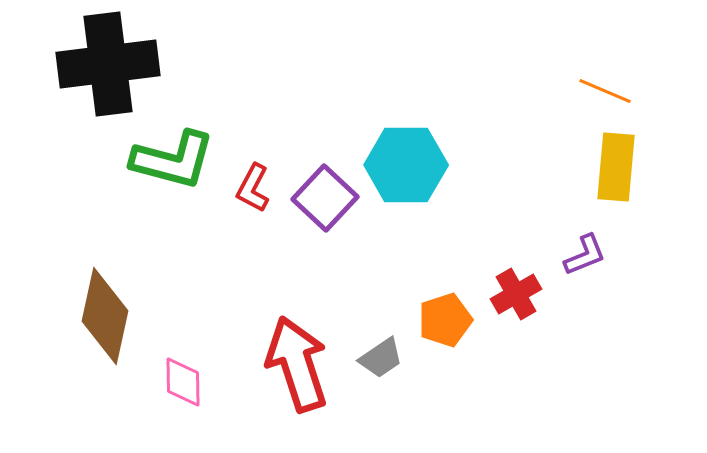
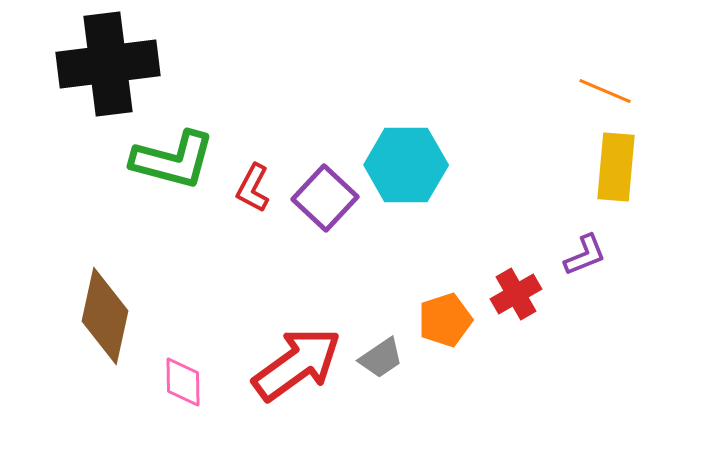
red arrow: rotated 72 degrees clockwise
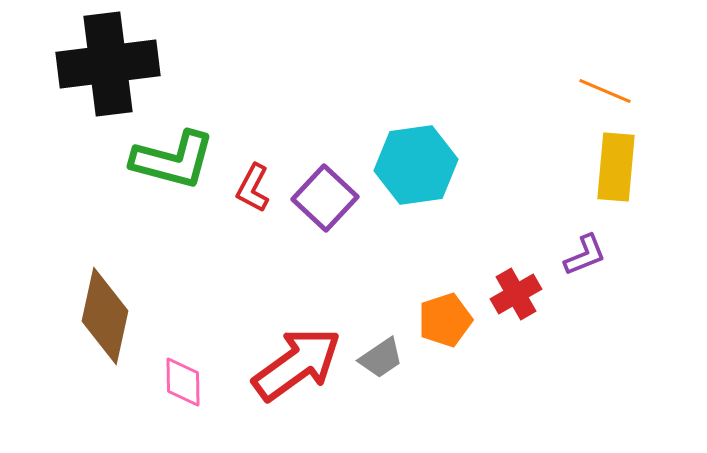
cyan hexagon: moved 10 px right; rotated 8 degrees counterclockwise
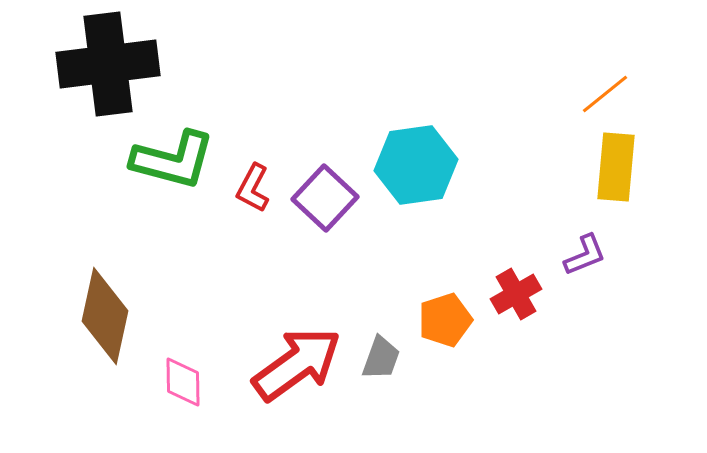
orange line: moved 3 px down; rotated 62 degrees counterclockwise
gray trapezoid: rotated 36 degrees counterclockwise
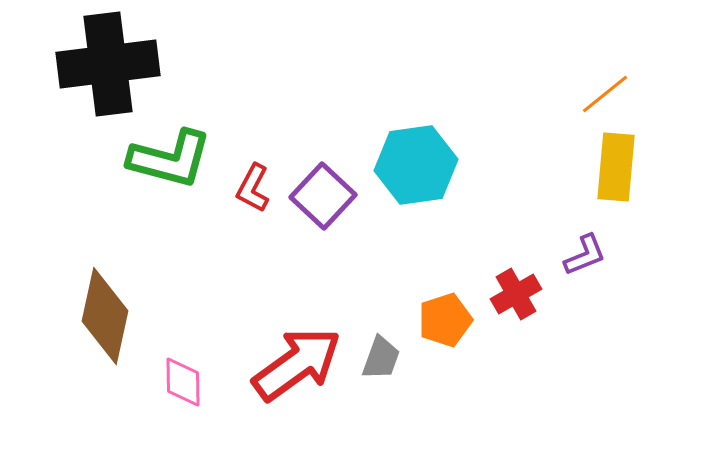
green L-shape: moved 3 px left, 1 px up
purple square: moved 2 px left, 2 px up
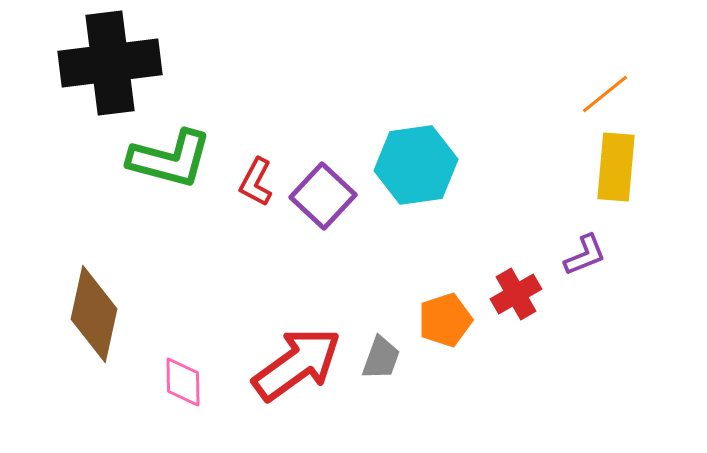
black cross: moved 2 px right, 1 px up
red L-shape: moved 3 px right, 6 px up
brown diamond: moved 11 px left, 2 px up
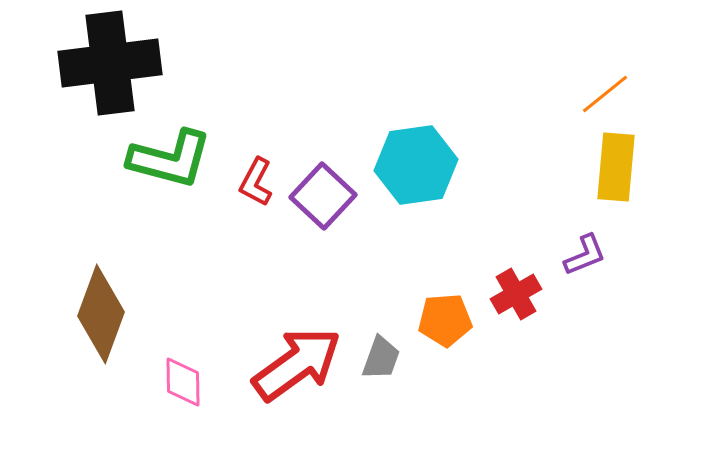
brown diamond: moved 7 px right; rotated 8 degrees clockwise
orange pentagon: rotated 14 degrees clockwise
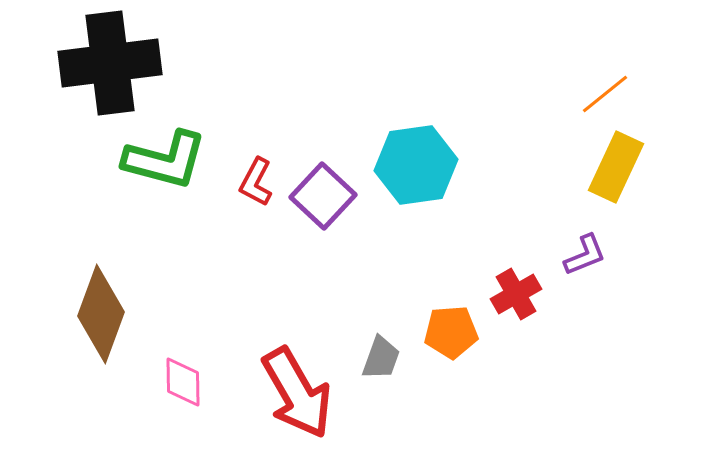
green L-shape: moved 5 px left, 1 px down
yellow rectangle: rotated 20 degrees clockwise
orange pentagon: moved 6 px right, 12 px down
red arrow: moved 29 px down; rotated 96 degrees clockwise
